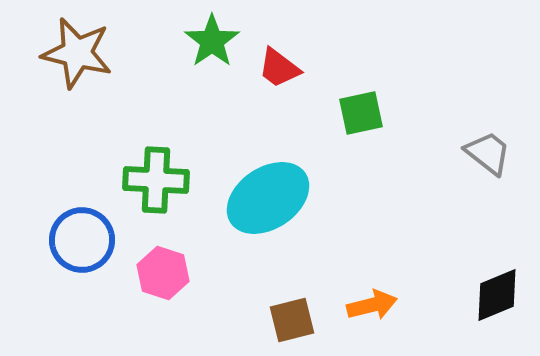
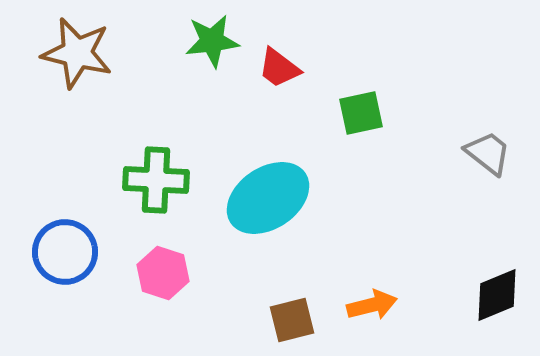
green star: rotated 28 degrees clockwise
blue circle: moved 17 px left, 12 px down
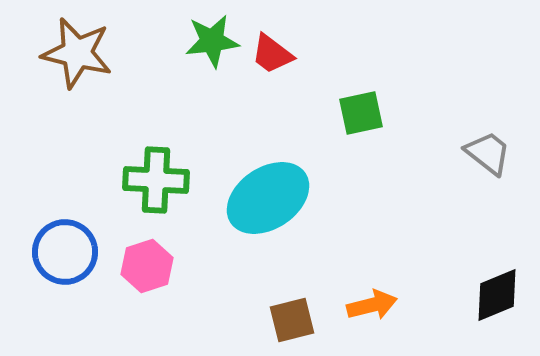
red trapezoid: moved 7 px left, 14 px up
pink hexagon: moved 16 px left, 7 px up; rotated 24 degrees clockwise
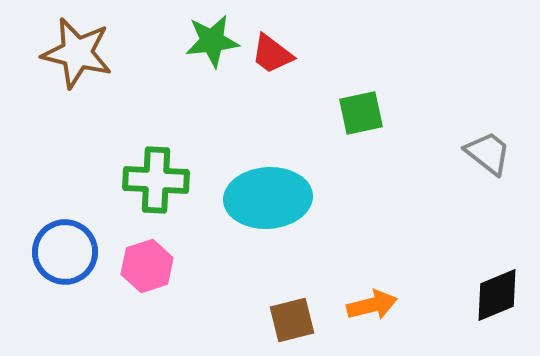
cyan ellipse: rotated 30 degrees clockwise
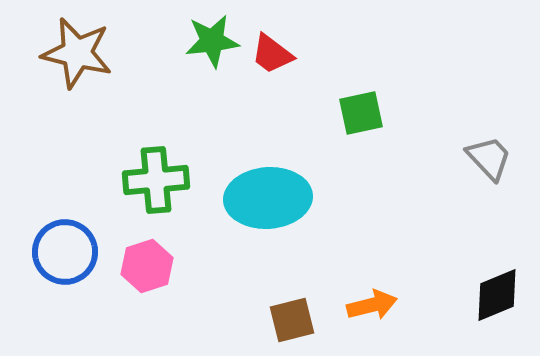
gray trapezoid: moved 1 px right, 5 px down; rotated 9 degrees clockwise
green cross: rotated 8 degrees counterclockwise
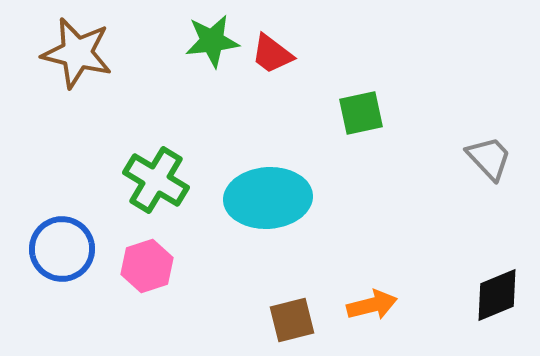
green cross: rotated 36 degrees clockwise
blue circle: moved 3 px left, 3 px up
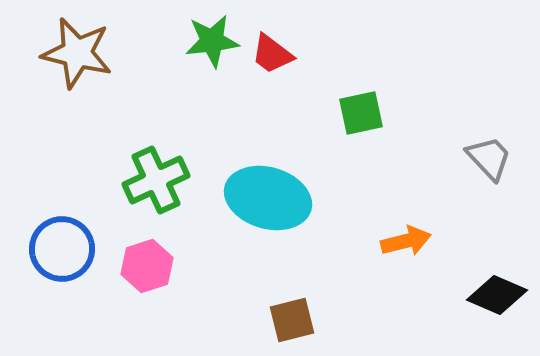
green cross: rotated 34 degrees clockwise
cyan ellipse: rotated 20 degrees clockwise
black diamond: rotated 46 degrees clockwise
orange arrow: moved 34 px right, 64 px up
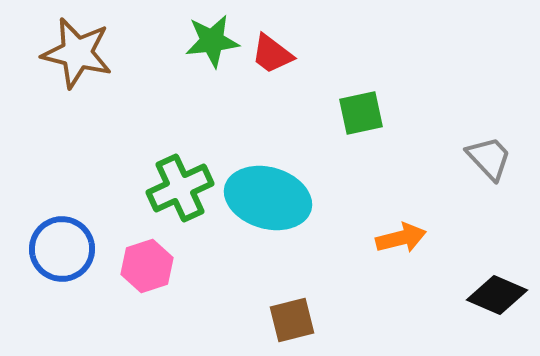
green cross: moved 24 px right, 8 px down
orange arrow: moved 5 px left, 3 px up
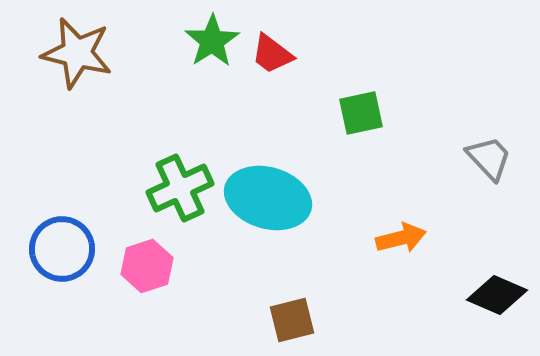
green star: rotated 26 degrees counterclockwise
